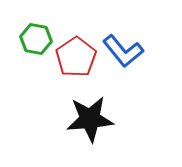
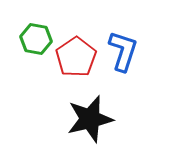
blue L-shape: rotated 123 degrees counterclockwise
black star: rotated 9 degrees counterclockwise
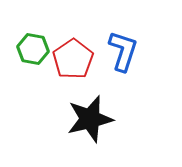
green hexagon: moved 3 px left, 10 px down
red pentagon: moved 3 px left, 2 px down
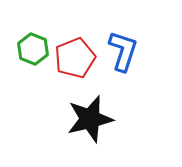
green hexagon: rotated 12 degrees clockwise
red pentagon: moved 2 px right, 1 px up; rotated 12 degrees clockwise
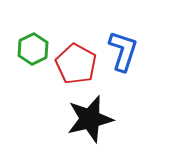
green hexagon: rotated 12 degrees clockwise
red pentagon: moved 1 px right, 6 px down; rotated 21 degrees counterclockwise
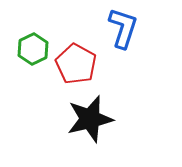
blue L-shape: moved 23 px up
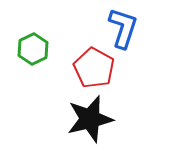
red pentagon: moved 18 px right, 4 px down
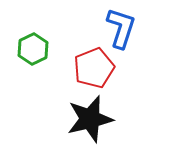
blue L-shape: moved 2 px left
red pentagon: rotated 21 degrees clockwise
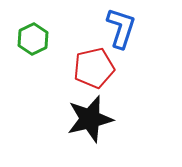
green hexagon: moved 10 px up
red pentagon: rotated 9 degrees clockwise
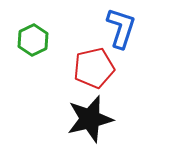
green hexagon: moved 1 px down
